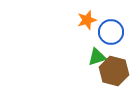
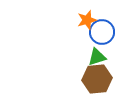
blue circle: moved 9 px left
brown hexagon: moved 17 px left, 8 px down; rotated 20 degrees counterclockwise
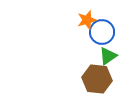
green triangle: moved 11 px right, 1 px up; rotated 18 degrees counterclockwise
brown hexagon: rotated 12 degrees clockwise
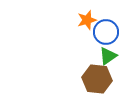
blue circle: moved 4 px right
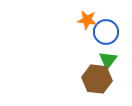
orange star: rotated 24 degrees clockwise
green triangle: moved 4 px down; rotated 18 degrees counterclockwise
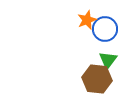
orange star: rotated 30 degrees counterclockwise
blue circle: moved 1 px left, 3 px up
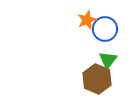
brown hexagon: rotated 16 degrees clockwise
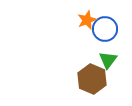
brown hexagon: moved 5 px left
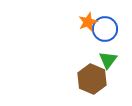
orange star: moved 1 px right, 2 px down
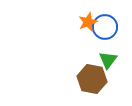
blue circle: moved 2 px up
brown hexagon: rotated 12 degrees counterclockwise
